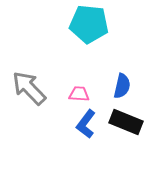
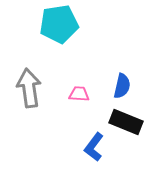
cyan pentagon: moved 30 px left; rotated 15 degrees counterclockwise
gray arrow: rotated 36 degrees clockwise
blue L-shape: moved 8 px right, 23 px down
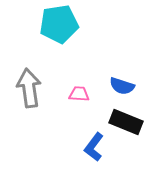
blue semicircle: rotated 95 degrees clockwise
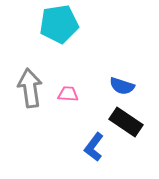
gray arrow: moved 1 px right
pink trapezoid: moved 11 px left
black rectangle: rotated 12 degrees clockwise
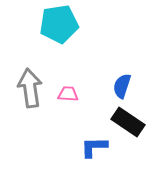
blue semicircle: rotated 90 degrees clockwise
black rectangle: moved 2 px right
blue L-shape: rotated 52 degrees clockwise
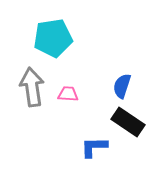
cyan pentagon: moved 6 px left, 14 px down
gray arrow: moved 2 px right, 1 px up
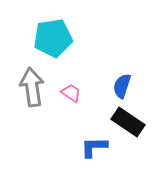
pink trapezoid: moved 3 px right, 1 px up; rotated 30 degrees clockwise
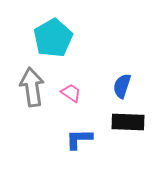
cyan pentagon: rotated 21 degrees counterclockwise
black rectangle: rotated 32 degrees counterclockwise
blue L-shape: moved 15 px left, 8 px up
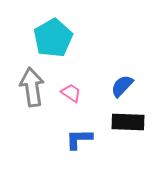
blue semicircle: rotated 25 degrees clockwise
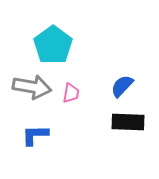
cyan pentagon: moved 7 px down; rotated 6 degrees counterclockwise
gray arrow: rotated 108 degrees clockwise
pink trapezoid: rotated 65 degrees clockwise
blue L-shape: moved 44 px left, 4 px up
